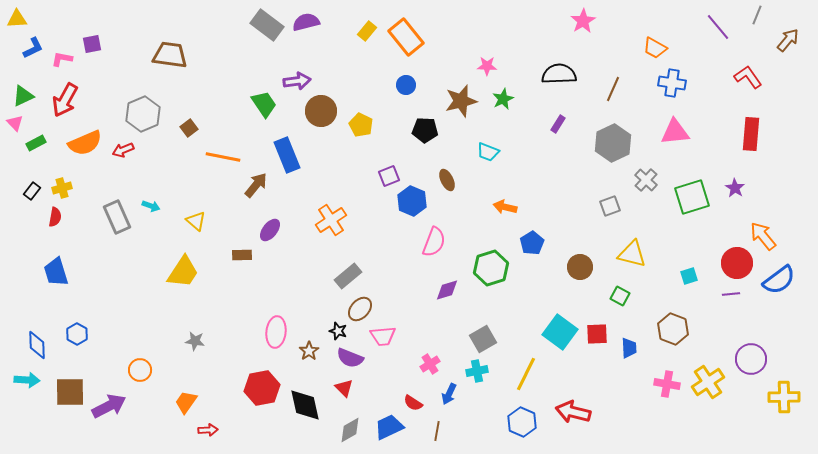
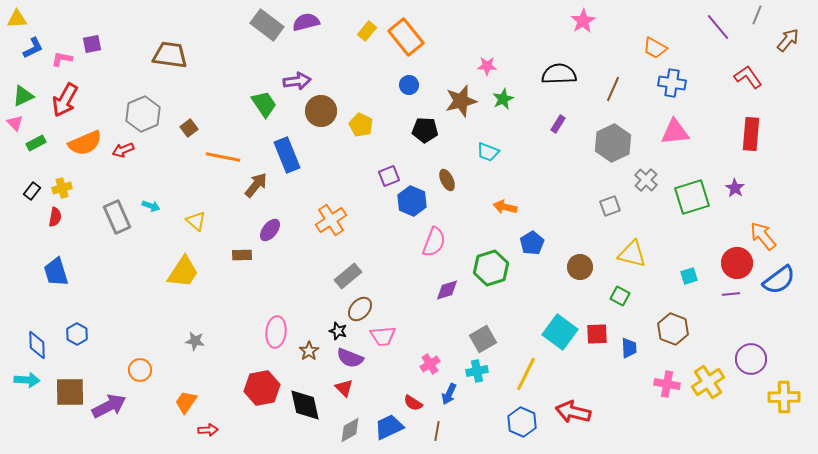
blue circle at (406, 85): moved 3 px right
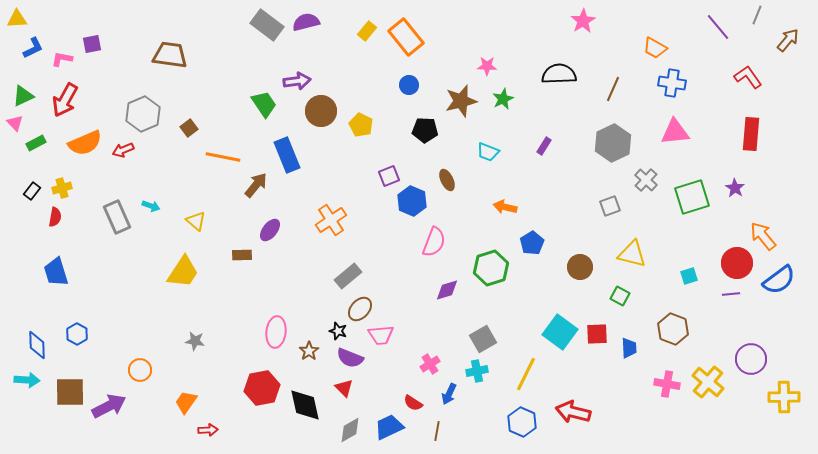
purple rectangle at (558, 124): moved 14 px left, 22 px down
pink trapezoid at (383, 336): moved 2 px left, 1 px up
yellow cross at (708, 382): rotated 16 degrees counterclockwise
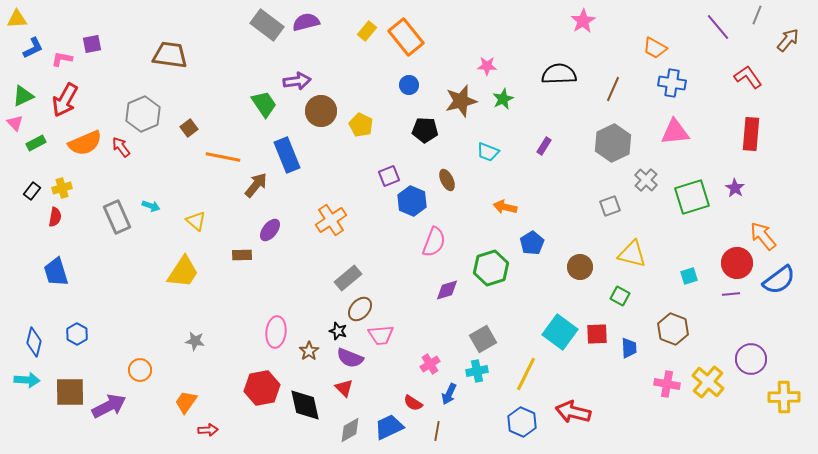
red arrow at (123, 150): moved 2 px left, 3 px up; rotated 75 degrees clockwise
gray rectangle at (348, 276): moved 2 px down
blue diamond at (37, 345): moved 3 px left, 3 px up; rotated 16 degrees clockwise
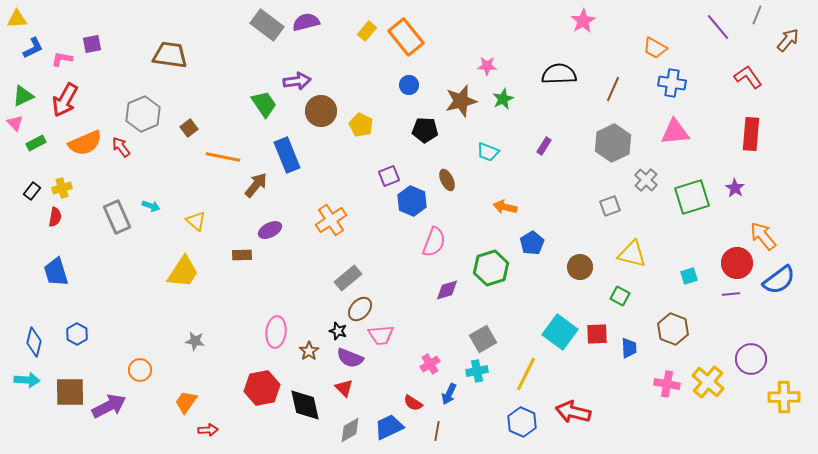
purple ellipse at (270, 230): rotated 25 degrees clockwise
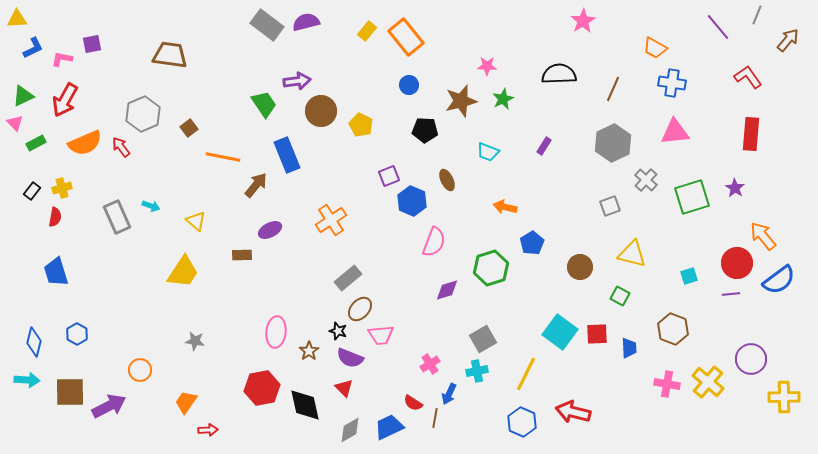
brown line at (437, 431): moved 2 px left, 13 px up
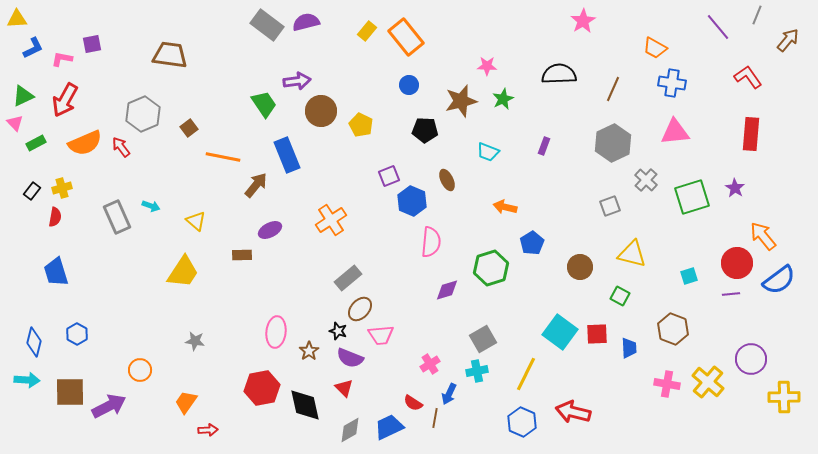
purple rectangle at (544, 146): rotated 12 degrees counterclockwise
pink semicircle at (434, 242): moved 3 px left; rotated 16 degrees counterclockwise
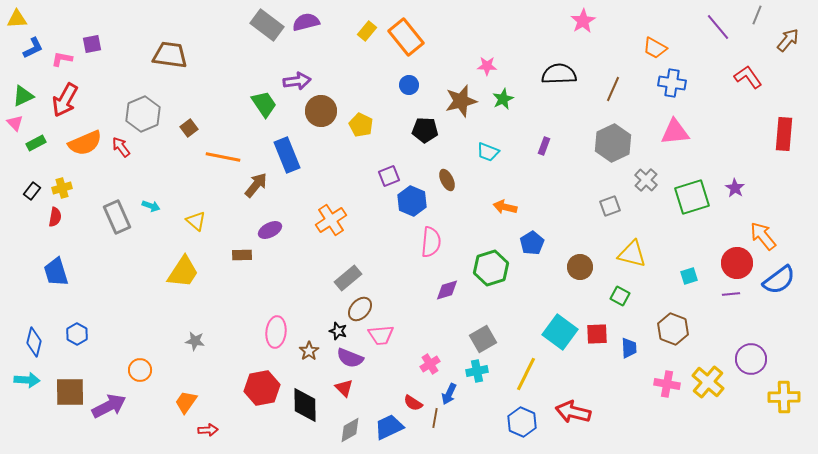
red rectangle at (751, 134): moved 33 px right
black diamond at (305, 405): rotated 12 degrees clockwise
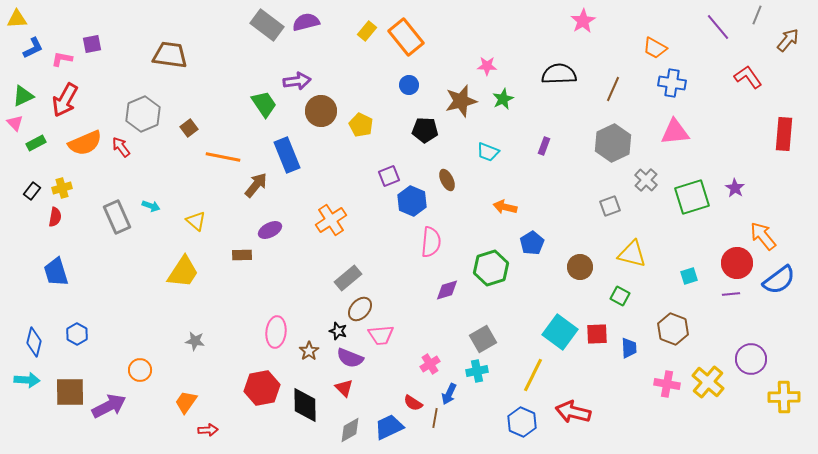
yellow line at (526, 374): moved 7 px right, 1 px down
